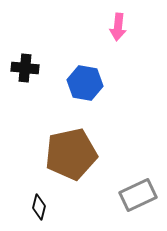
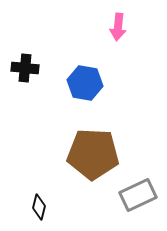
brown pentagon: moved 22 px right; rotated 15 degrees clockwise
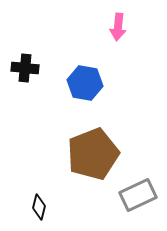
brown pentagon: rotated 24 degrees counterclockwise
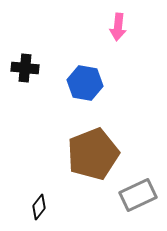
black diamond: rotated 25 degrees clockwise
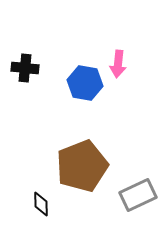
pink arrow: moved 37 px down
brown pentagon: moved 11 px left, 12 px down
black diamond: moved 2 px right, 3 px up; rotated 40 degrees counterclockwise
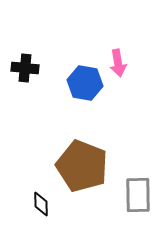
pink arrow: moved 1 px up; rotated 16 degrees counterclockwise
brown pentagon: rotated 30 degrees counterclockwise
gray rectangle: rotated 66 degrees counterclockwise
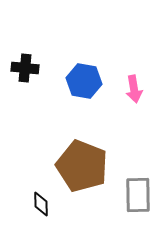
pink arrow: moved 16 px right, 26 px down
blue hexagon: moved 1 px left, 2 px up
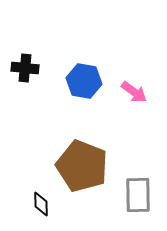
pink arrow: moved 3 px down; rotated 44 degrees counterclockwise
